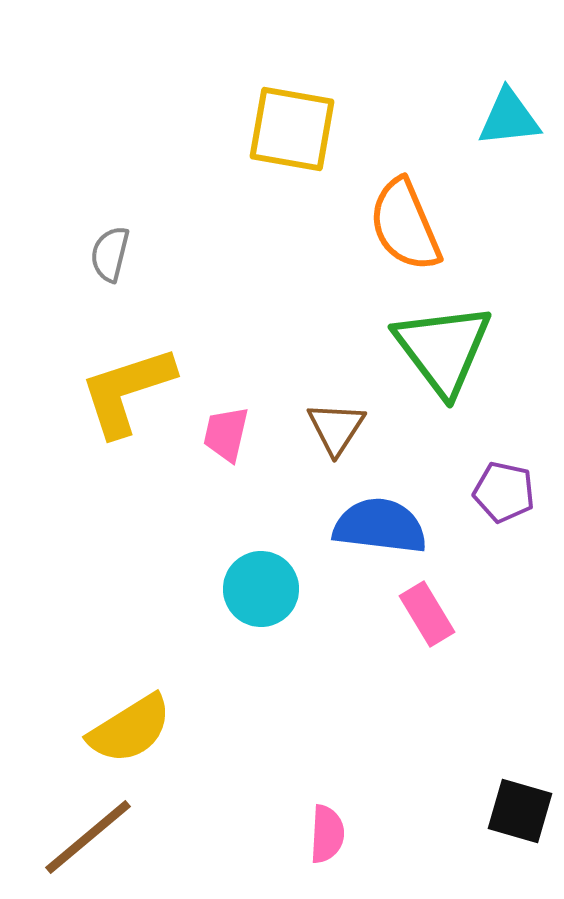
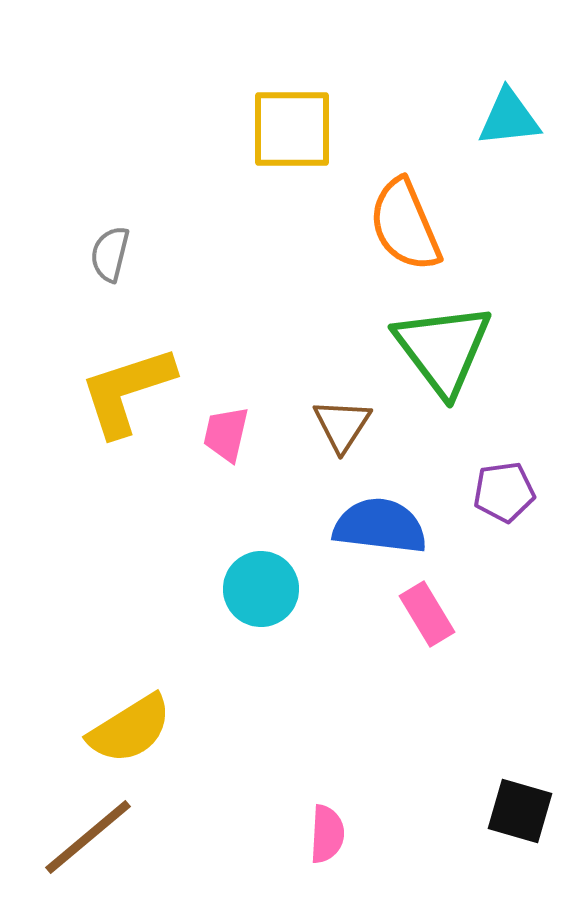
yellow square: rotated 10 degrees counterclockwise
brown triangle: moved 6 px right, 3 px up
purple pentagon: rotated 20 degrees counterclockwise
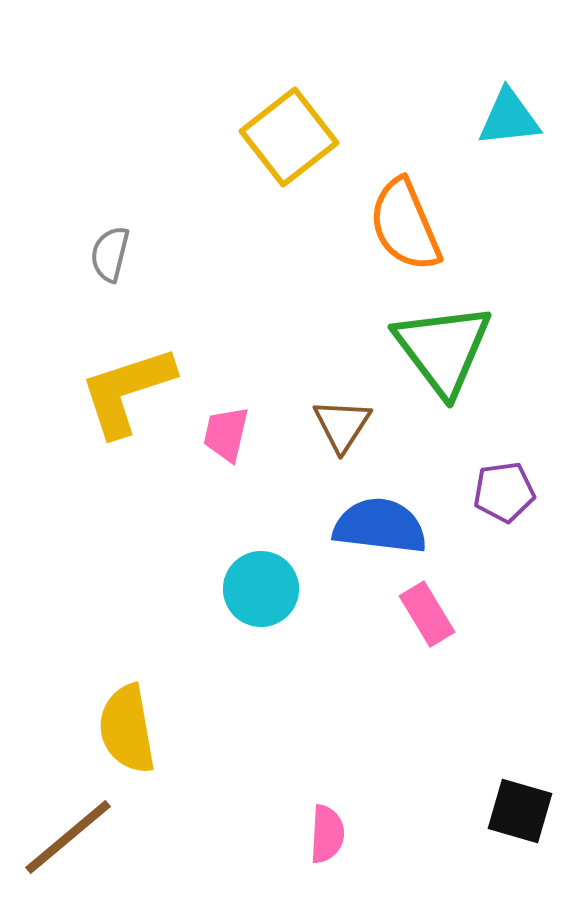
yellow square: moved 3 px left, 8 px down; rotated 38 degrees counterclockwise
yellow semicircle: moved 3 px left; rotated 112 degrees clockwise
brown line: moved 20 px left
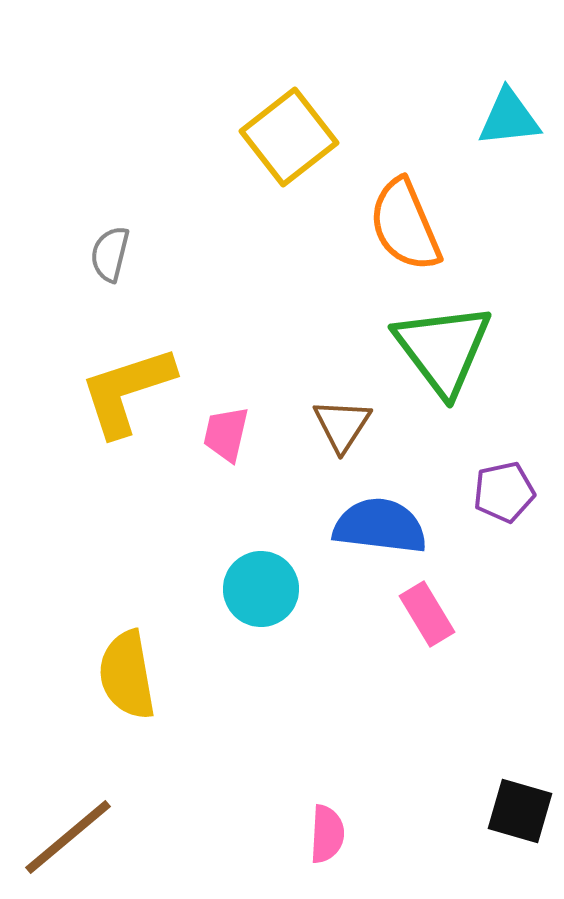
purple pentagon: rotated 4 degrees counterclockwise
yellow semicircle: moved 54 px up
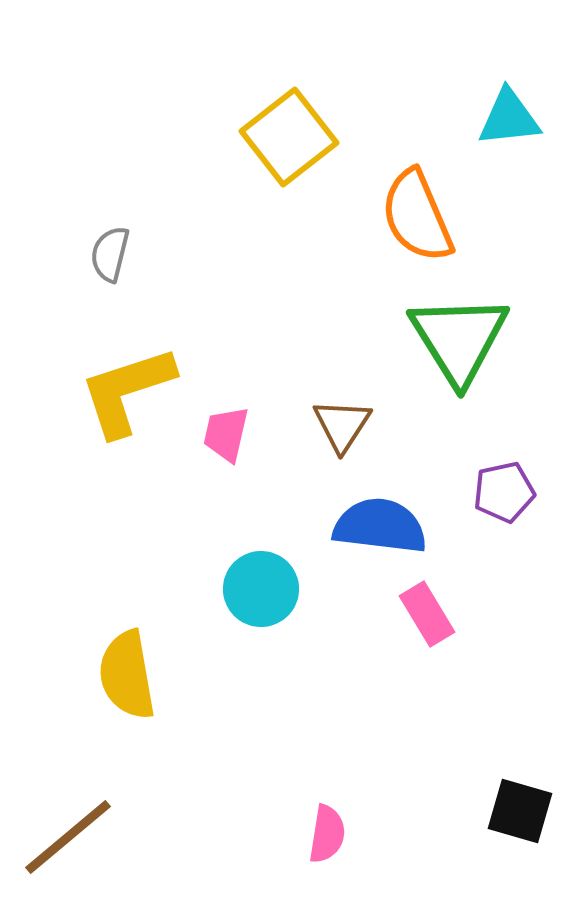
orange semicircle: moved 12 px right, 9 px up
green triangle: moved 16 px right, 10 px up; rotated 5 degrees clockwise
pink semicircle: rotated 6 degrees clockwise
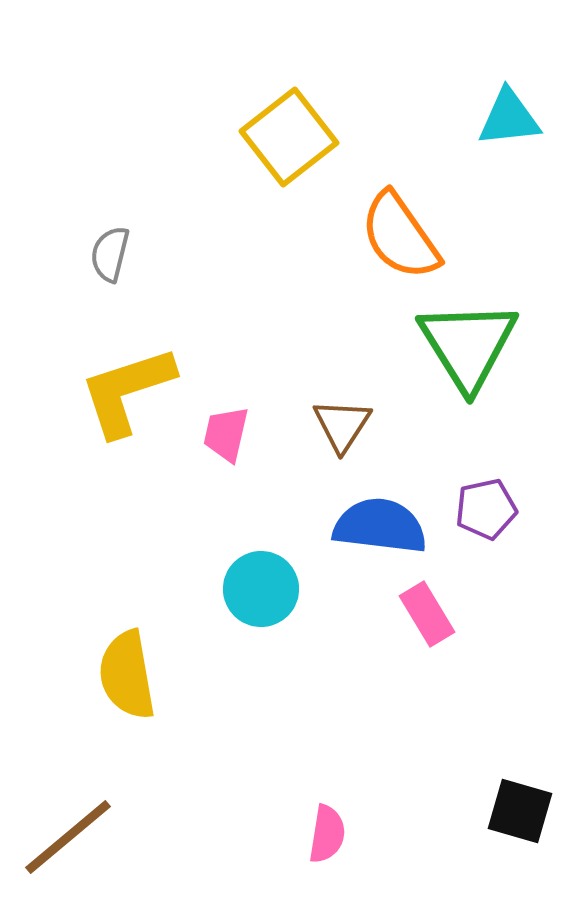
orange semicircle: moved 17 px left, 20 px down; rotated 12 degrees counterclockwise
green triangle: moved 9 px right, 6 px down
purple pentagon: moved 18 px left, 17 px down
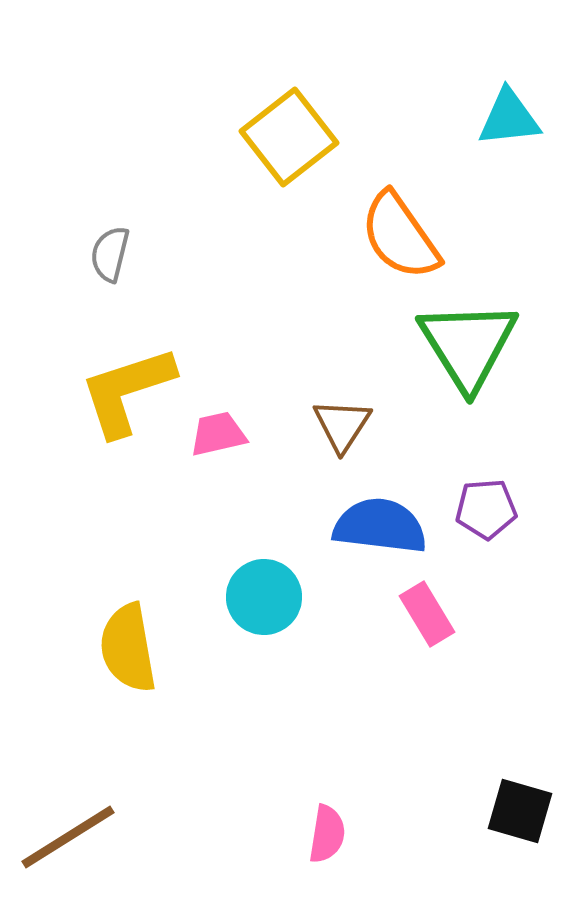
pink trapezoid: moved 8 px left; rotated 64 degrees clockwise
purple pentagon: rotated 8 degrees clockwise
cyan circle: moved 3 px right, 8 px down
yellow semicircle: moved 1 px right, 27 px up
brown line: rotated 8 degrees clockwise
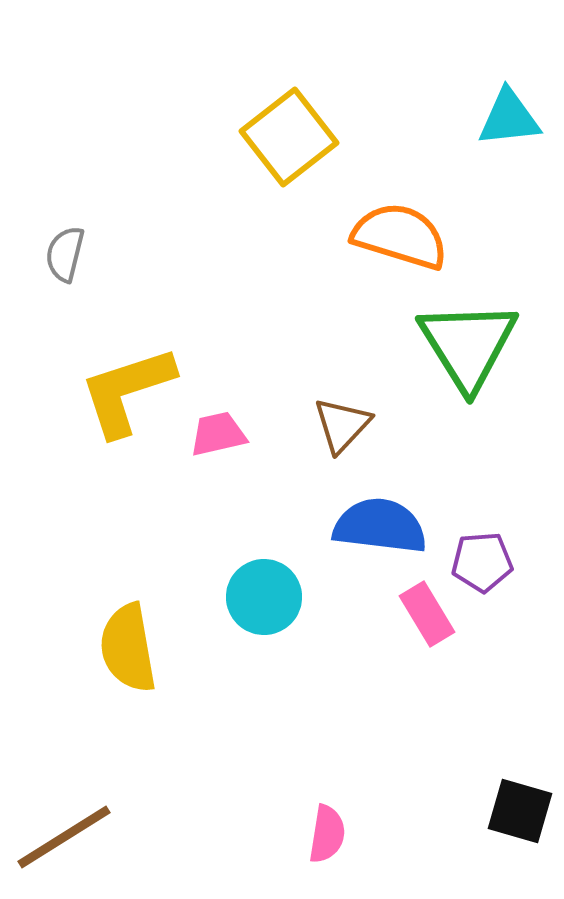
orange semicircle: rotated 142 degrees clockwise
gray semicircle: moved 45 px left
brown triangle: rotated 10 degrees clockwise
purple pentagon: moved 4 px left, 53 px down
brown line: moved 4 px left
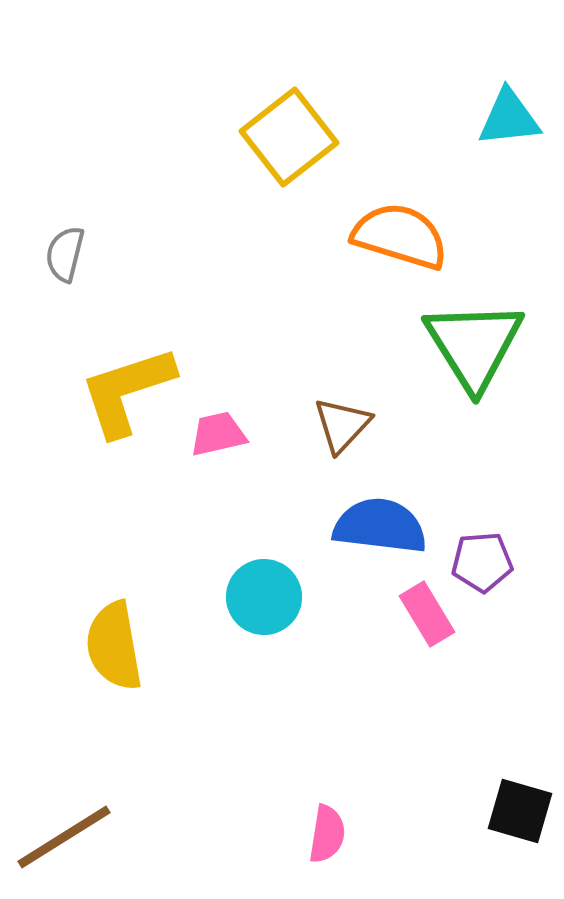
green triangle: moved 6 px right
yellow semicircle: moved 14 px left, 2 px up
